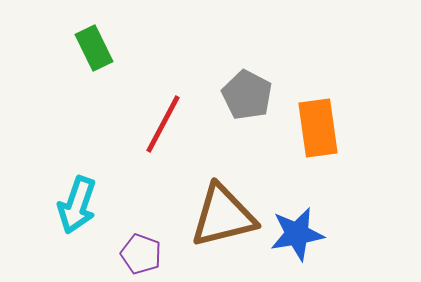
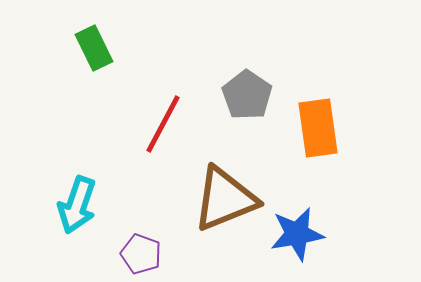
gray pentagon: rotated 6 degrees clockwise
brown triangle: moved 2 px right, 17 px up; rotated 8 degrees counterclockwise
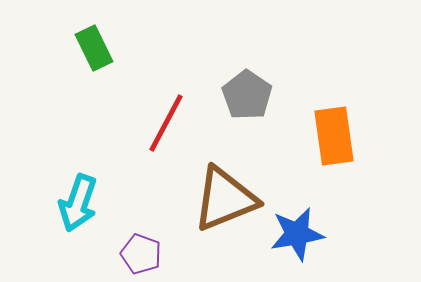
red line: moved 3 px right, 1 px up
orange rectangle: moved 16 px right, 8 px down
cyan arrow: moved 1 px right, 2 px up
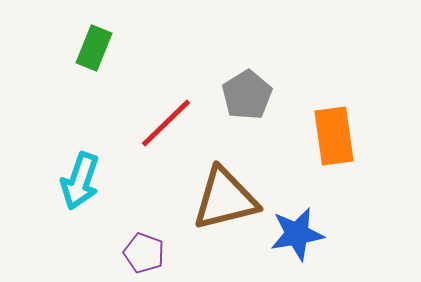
green rectangle: rotated 48 degrees clockwise
gray pentagon: rotated 6 degrees clockwise
red line: rotated 18 degrees clockwise
brown triangle: rotated 8 degrees clockwise
cyan arrow: moved 2 px right, 22 px up
purple pentagon: moved 3 px right, 1 px up
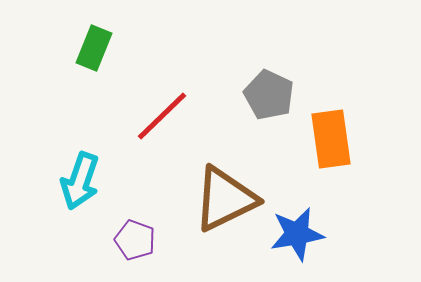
gray pentagon: moved 22 px right; rotated 15 degrees counterclockwise
red line: moved 4 px left, 7 px up
orange rectangle: moved 3 px left, 3 px down
brown triangle: rotated 12 degrees counterclockwise
purple pentagon: moved 9 px left, 13 px up
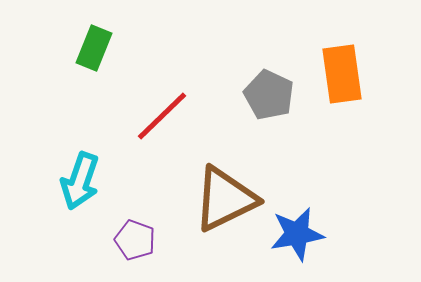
orange rectangle: moved 11 px right, 65 px up
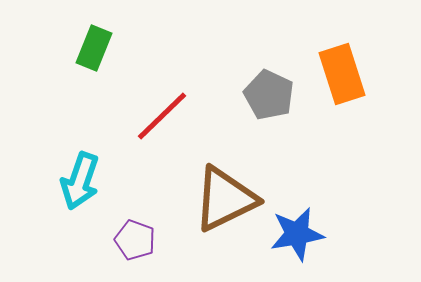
orange rectangle: rotated 10 degrees counterclockwise
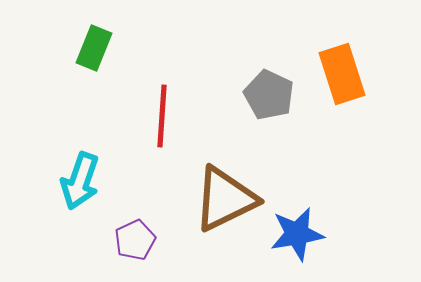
red line: rotated 42 degrees counterclockwise
purple pentagon: rotated 27 degrees clockwise
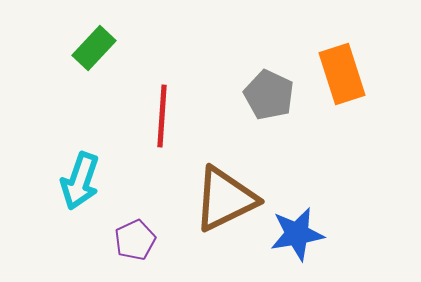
green rectangle: rotated 21 degrees clockwise
